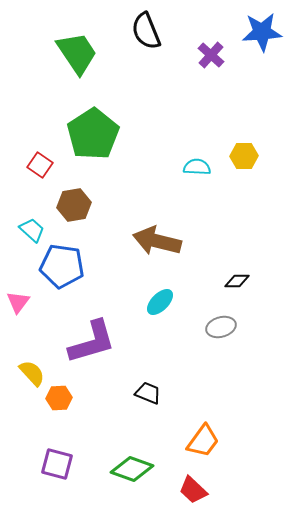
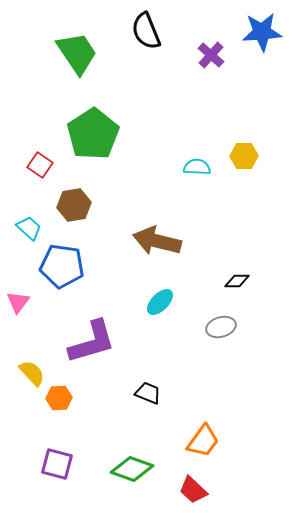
cyan trapezoid: moved 3 px left, 2 px up
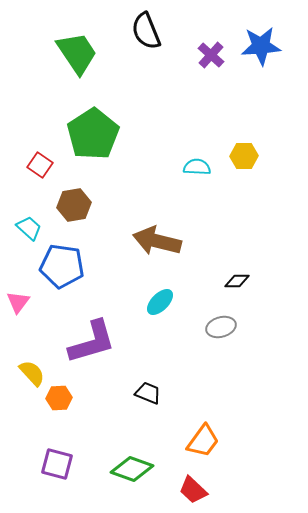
blue star: moved 1 px left, 14 px down
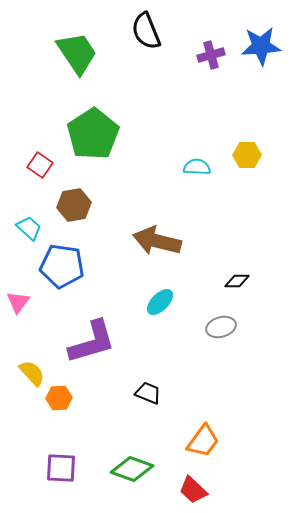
purple cross: rotated 32 degrees clockwise
yellow hexagon: moved 3 px right, 1 px up
purple square: moved 4 px right, 4 px down; rotated 12 degrees counterclockwise
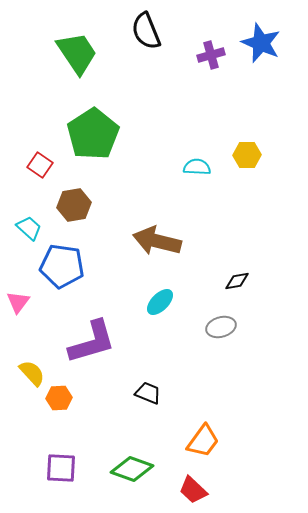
blue star: moved 3 px up; rotated 27 degrees clockwise
black diamond: rotated 10 degrees counterclockwise
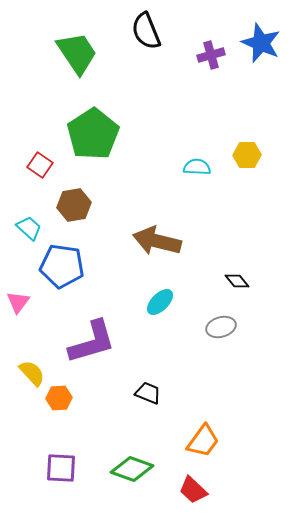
black diamond: rotated 60 degrees clockwise
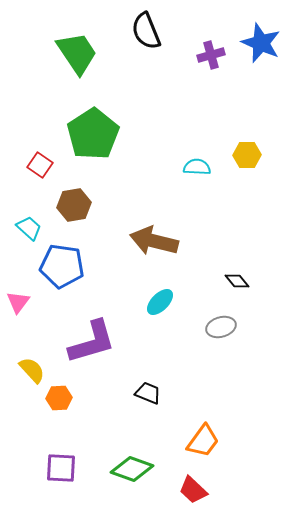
brown arrow: moved 3 px left
yellow semicircle: moved 3 px up
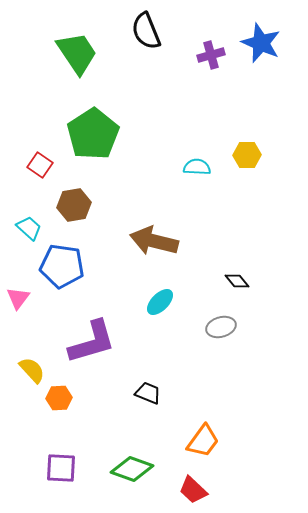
pink triangle: moved 4 px up
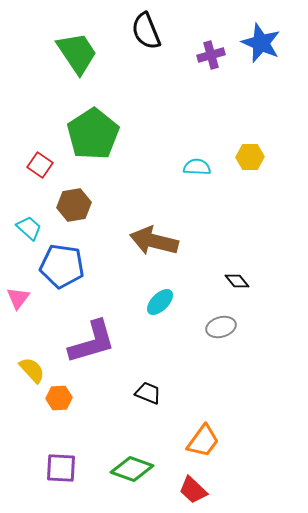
yellow hexagon: moved 3 px right, 2 px down
